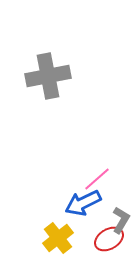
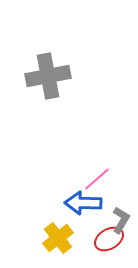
blue arrow: rotated 27 degrees clockwise
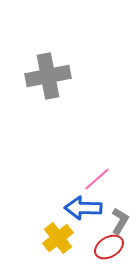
blue arrow: moved 5 px down
gray L-shape: moved 1 px left, 1 px down
red ellipse: moved 8 px down
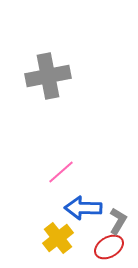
pink line: moved 36 px left, 7 px up
gray L-shape: moved 2 px left
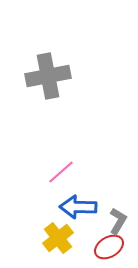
blue arrow: moved 5 px left, 1 px up
